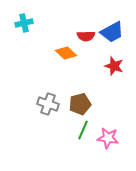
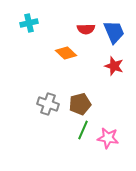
cyan cross: moved 5 px right
blue trapezoid: moved 2 px right; rotated 85 degrees counterclockwise
red semicircle: moved 7 px up
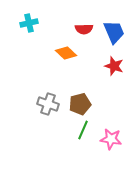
red semicircle: moved 2 px left
pink star: moved 3 px right, 1 px down
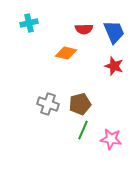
orange diamond: rotated 30 degrees counterclockwise
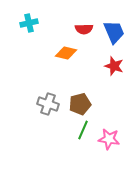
pink star: moved 2 px left
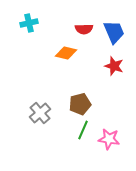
gray cross: moved 8 px left, 9 px down; rotated 30 degrees clockwise
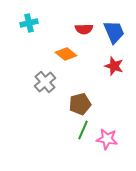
orange diamond: moved 1 px down; rotated 25 degrees clockwise
gray cross: moved 5 px right, 31 px up
pink star: moved 2 px left
